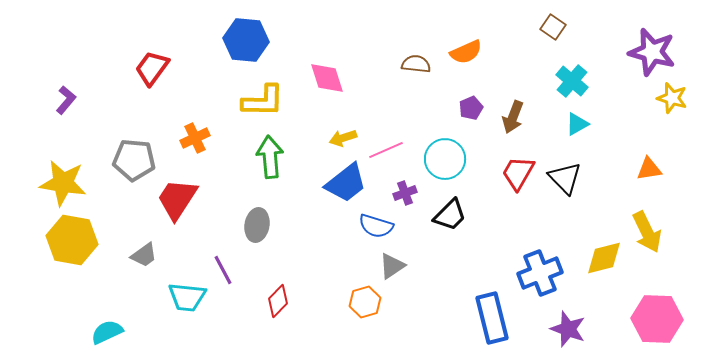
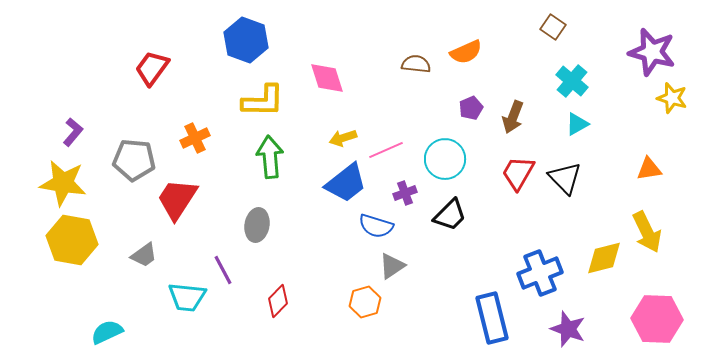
blue hexagon at (246, 40): rotated 15 degrees clockwise
purple L-shape at (66, 100): moved 7 px right, 32 px down
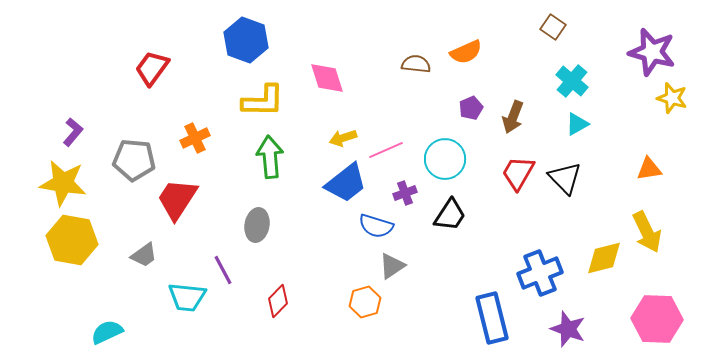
black trapezoid at (450, 215): rotated 12 degrees counterclockwise
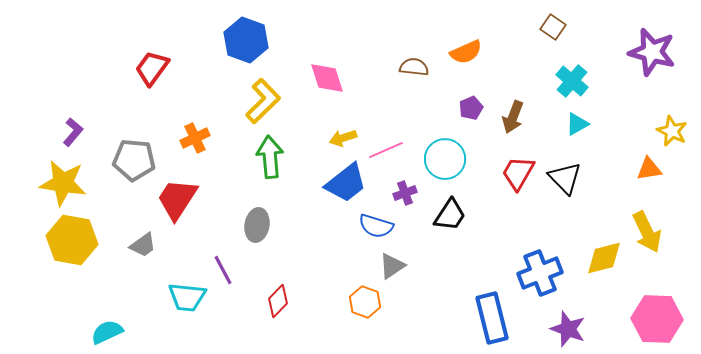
brown semicircle at (416, 64): moved 2 px left, 3 px down
yellow star at (672, 98): moved 33 px down; rotated 8 degrees clockwise
yellow L-shape at (263, 101): rotated 45 degrees counterclockwise
gray trapezoid at (144, 255): moved 1 px left, 10 px up
orange hexagon at (365, 302): rotated 24 degrees counterclockwise
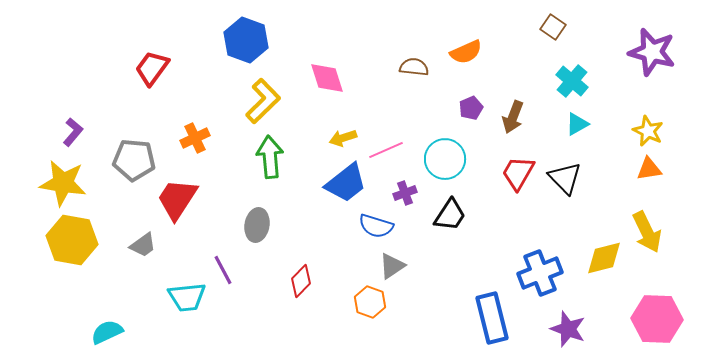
yellow star at (672, 131): moved 24 px left
cyan trapezoid at (187, 297): rotated 12 degrees counterclockwise
red diamond at (278, 301): moved 23 px right, 20 px up
orange hexagon at (365, 302): moved 5 px right
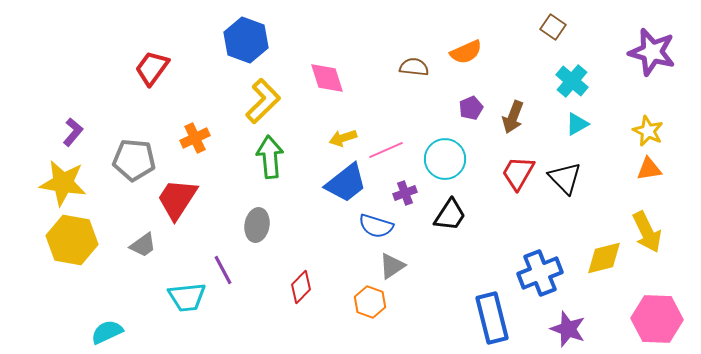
red diamond at (301, 281): moved 6 px down
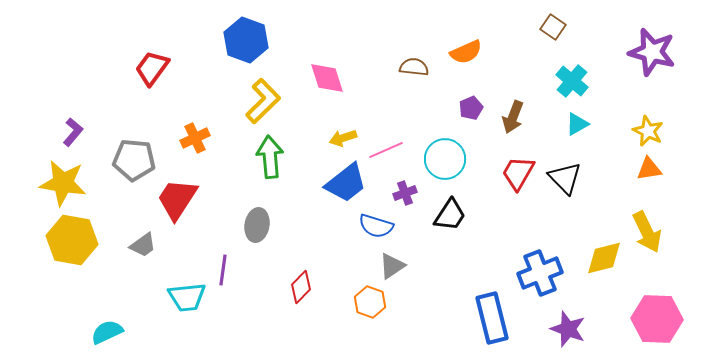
purple line at (223, 270): rotated 36 degrees clockwise
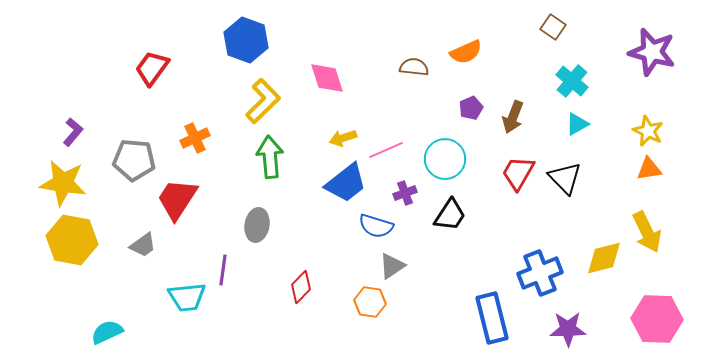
orange hexagon at (370, 302): rotated 12 degrees counterclockwise
purple star at (568, 329): rotated 21 degrees counterclockwise
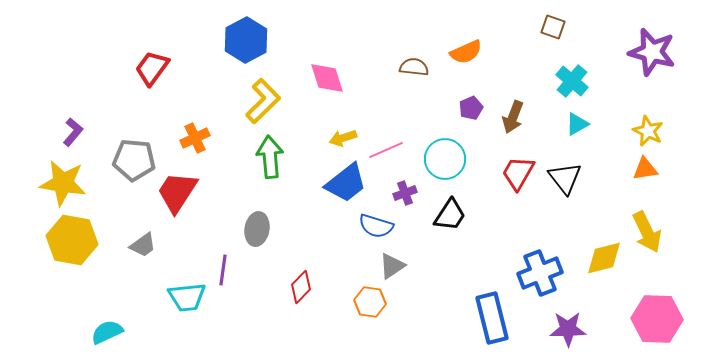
brown square at (553, 27): rotated 15 degrees counterclockwise
blue hexagon at (246, 40): rotated 12 degrees clockwise
orange triangle at (649, 169): moved 4 px left
black triangle at (565, 178): rotated 6 degrees clockwise
red trapezoid at (177, 199): moved 7 px up
gray ellipse at (257, 225): moved 4 px down
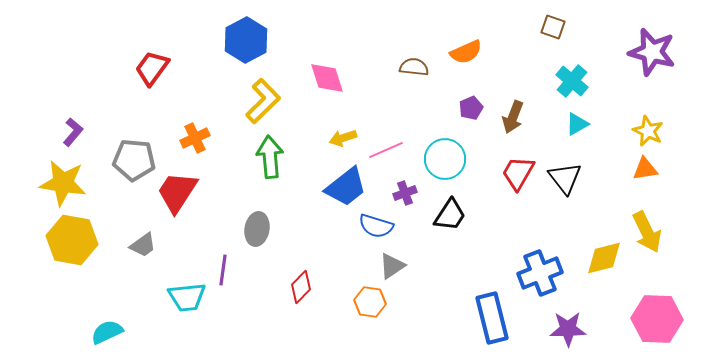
blue trapezoid at (346, 183): moved 4 px down
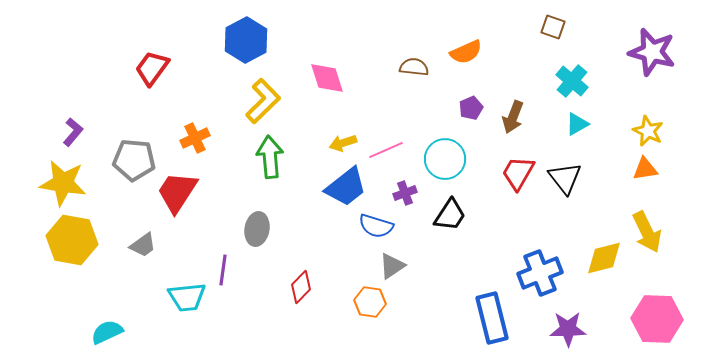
yellow arrow at (343, 138): moved 5 px down
